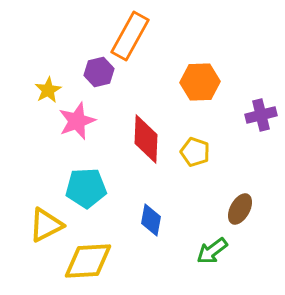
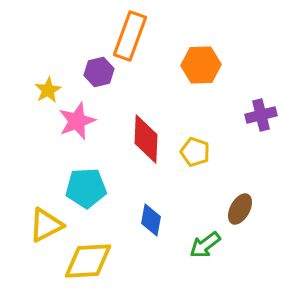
orange rectangle: rotated 9 degrees counterclockwise
orange hexagon: moved 1 px right, 17 px up
green arrow: moved 7 px left, 6 px up
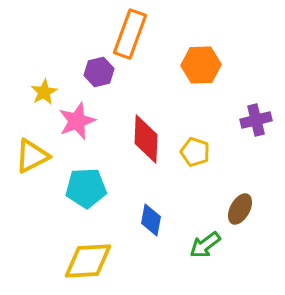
orange rectangle: moved 2 px up
yellow star: moved 4 px left, 2 px down
purple cross: moved 5 px left, 5 px down
yellow triangle: moved 14 px left, 69 px up
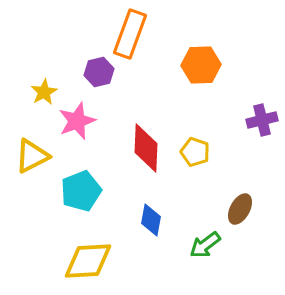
purple cross: moved 6 px right
red diamond: moved 9 px down
cyan pentagon: moved 5 px left, 3 px down; rotated 18 degrees counterclockwise
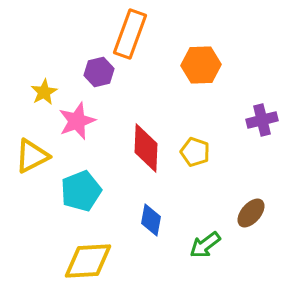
brown ellipse: moved 11 px right, 4 px down; rotated 12 degrees clockwise
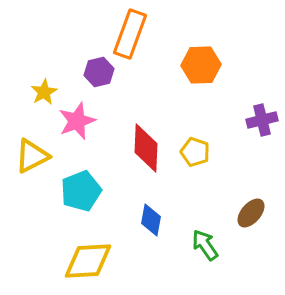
green arrow: rotated 92 degrees clockwise
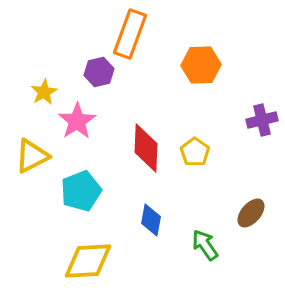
pink star: rotated 12 degrees counterclockwise
yellow pentagon: rotated 16 degrees clockwise
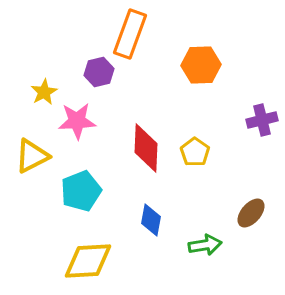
pink star: rotated 30 degrees clockwise
green arrow: rotated 116 degrees clockwise
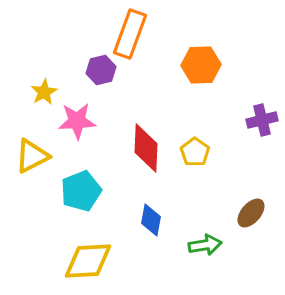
purple hexagon: moved 2 px right, 2 px up
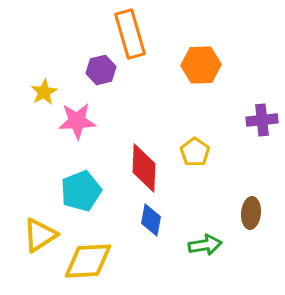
orange rectangle: rotated 36 degrees counterclockwise
purple cross: rotated 8 degrees clockwise
red diamond: moved 2 px left, 20 px down
yellow triangle: moved 8 px right, 79 px down; rotated 6 degrees counterclockwise
brown ellipse: rotated 36 degrees counterclockwise
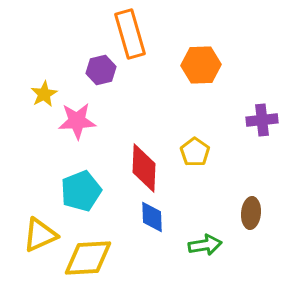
yellow star: moved 2 px down
blue diamond: moved 1 px right, 3 px up; rotated 12 degrees counterclockwise
yellow triangle: rotated 9 degrees clockwise
yellow diamond: moved 3 px up
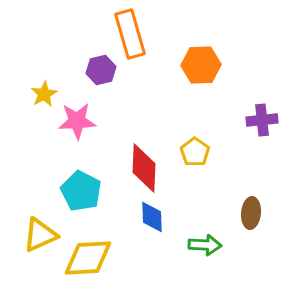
cyan pentagon: rotated 24 degrees counterclockwise
green arrow: rotated 12 degrees clockwise
